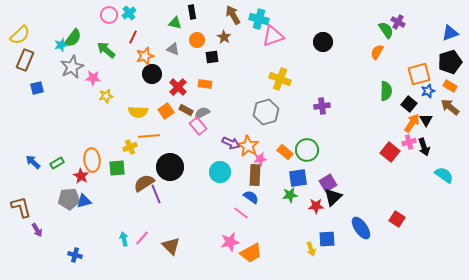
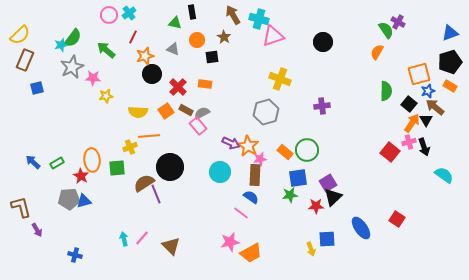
brown arrow at (450, 107): moved 15 px left
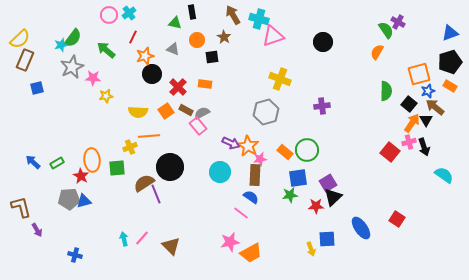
yellow semicircle at (20, 35): moved 4 px down
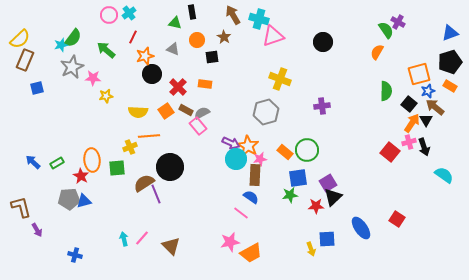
cyan circle at (220, 172): moved 16 px right, 13 px up
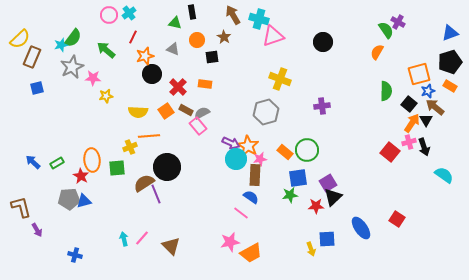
brown rectangle at (25, 60): moved 7 px right, 3 px up
black circle at (170, 167): moved 3 px left
